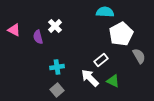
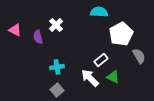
cyan semicircle: moved 6 px left
white cross: moved 1 px right, 1 px up
pink triangle: moved 1 px right
green triangle: moved 4 px up
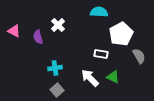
white cross: moved 2 px right
pink triangle: moved 1 px left, 1 px down
white rectangle: moved 6 px up; rotated 48 degrees clockwise
cyan cross: moved 2 px left, 1 px down
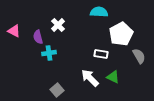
cyan cross: moved 6 px left, 15 px up
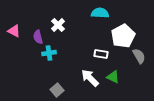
cyan semicircle: moved 1 px right, 1 px down
white pentagon: moved 2 px right, 2 px down
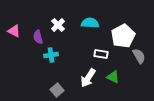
cyan semicircle: moved 10 px left, 10 px down
cyan cross: moved 2 px right, 2 px down
white arrow: moved 2 px left; rotated 102 degrees counterclockwise
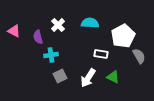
gray square: moved 3 px right, 14 px up; rotated 16 degrees clockwise
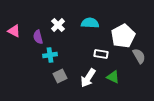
cyan cross: moved 1 px left
